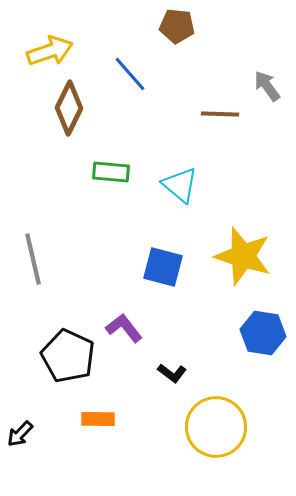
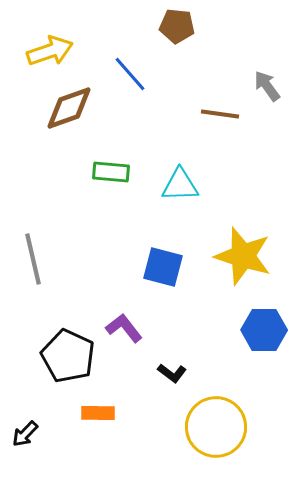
brown diamond: rotated 44 degrees clockwise
brown line: rotated 6 degrees clockwise
cyan triangle: rotated 42 degrees counterclockwise
blue hexagon: moved 1 px right, 3 px up; rotated 9 degrees counterclockwise
orange rectangle: moved 6 px up
black arrow: moved 5 px right
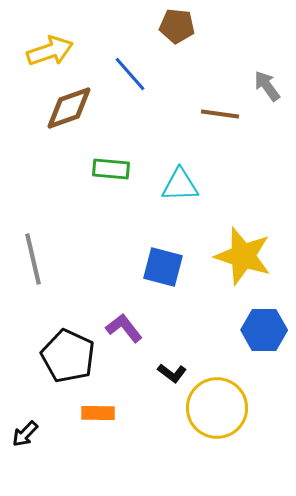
green rectangle: moved 3 px up
yellow circle: moved 1 px right, 19 px up
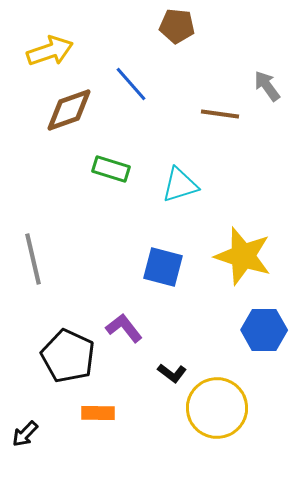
blue line: moved 1 px right, 10 px down
brown diamond: moved 2 px down
green rectangle: rotated 12 degrees clockwise
cyan triangle: rotated 15 degrees counterclockwise
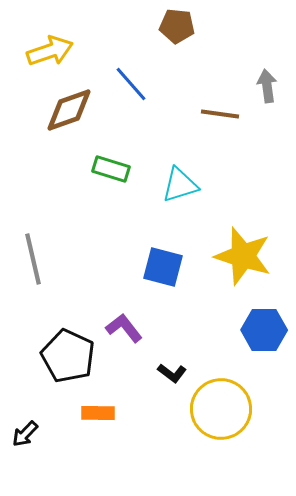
gray arrow: rotated 28 degrees clockwise
yellow circle: moved 4 px right, 1 px down
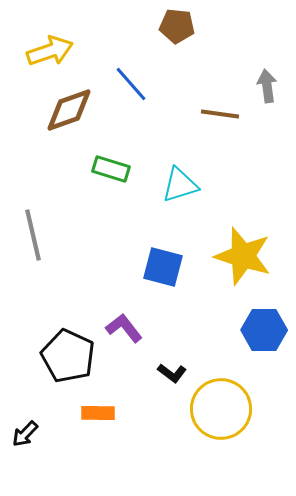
gray line: moved 24 px up
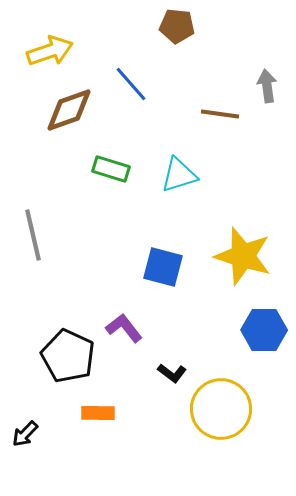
cyan triangle: moved 1 px left, 10 px up
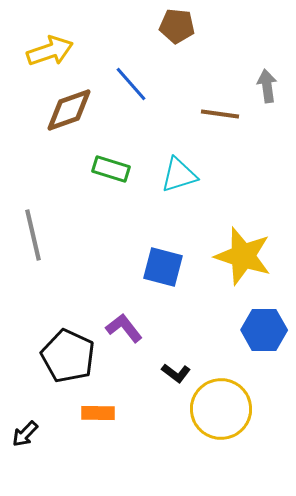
black L-shape: moved 4 px right
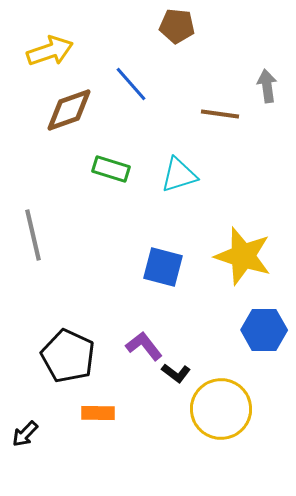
purple L-shape: moved 20 px right, 18 px down
